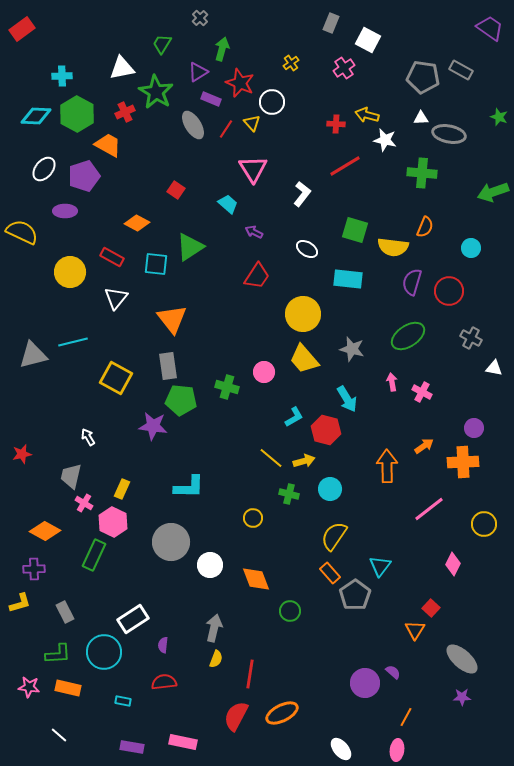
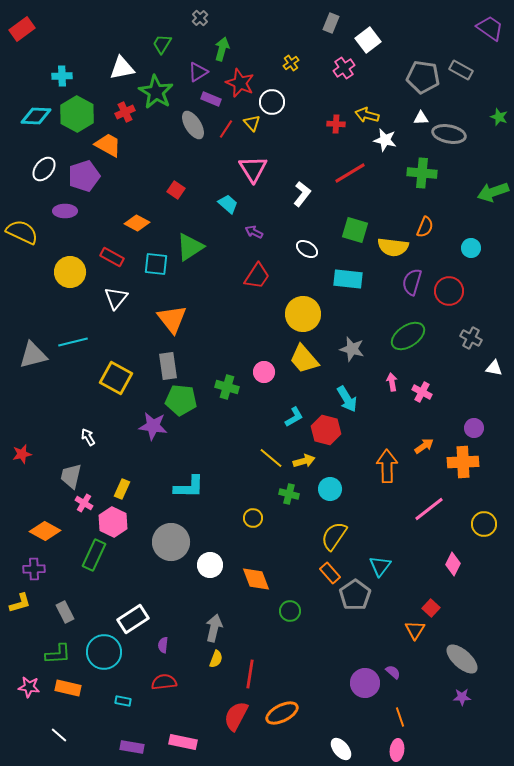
white square at (368, 40): rotated 25 degrees clockwise
red line at (345, 166): moved 5 px right, 7 px down
orange line at (406, 717): moved 6 px left; rotated 48 degrees counterclockwise
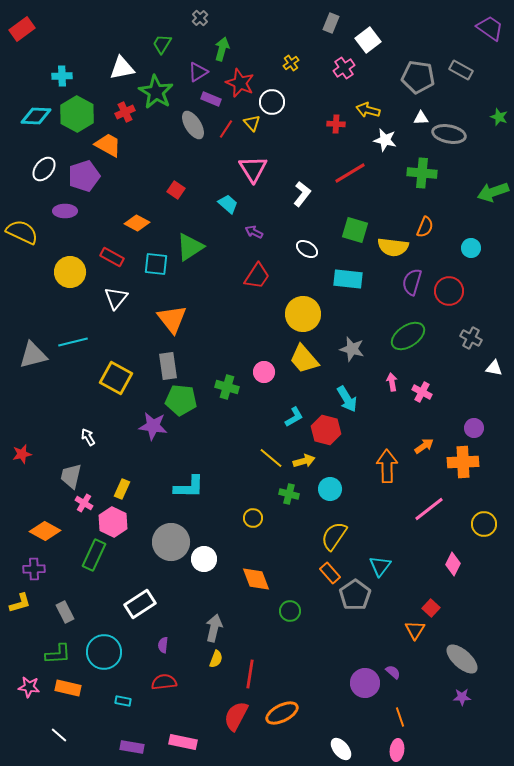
gray pentagon at (423, 77): moved 5 px left
yellow arrow at (367, 115): moved 1 px right, 5 px up
white circle at (210, 565): moved 6 px left, 6 px up
white rectangle at (133, 619): moved 7 px right, 15 px up
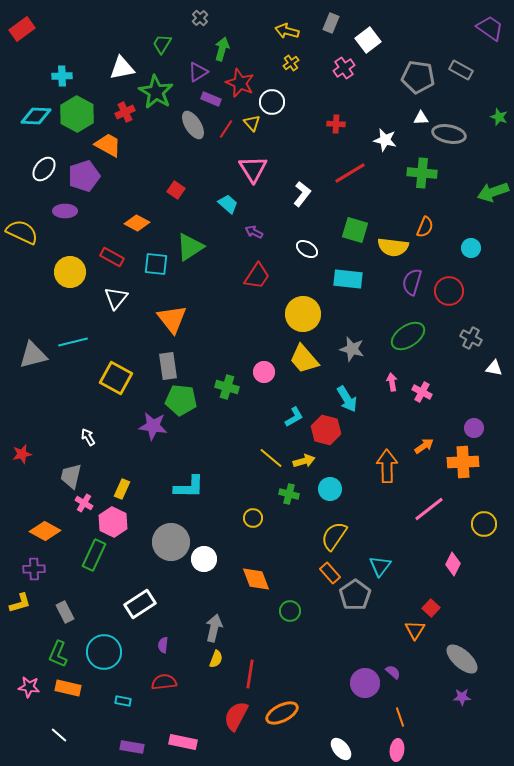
yellow arrow at (368, 110): moved 81 px left, 79 px up
green L-shape at (58, 654): rotated 116 degrees clockwise
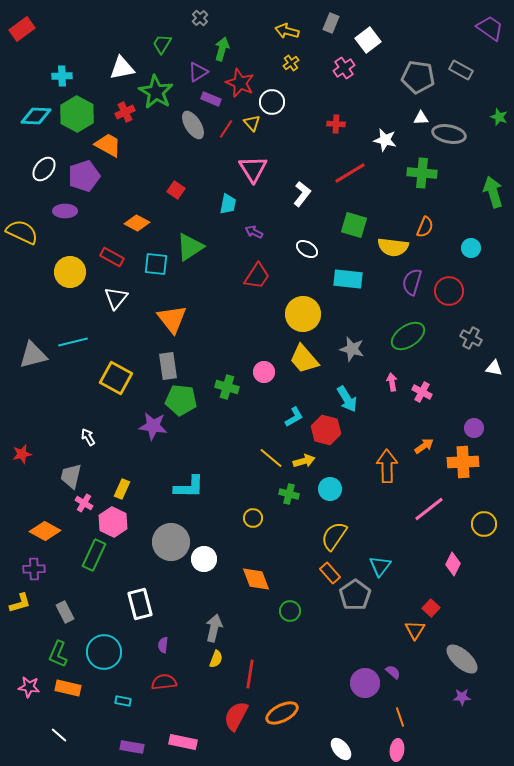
green arrow at (493, 192): rotated 92 degrees clockwise
cyan trapezoid at (228, 204): rotated 60 degrees clockwise
green square at (355, 230): moved 1 px left, 5 px up
white rectangle at (140, 604): rotated 72 degrees counterclockwise
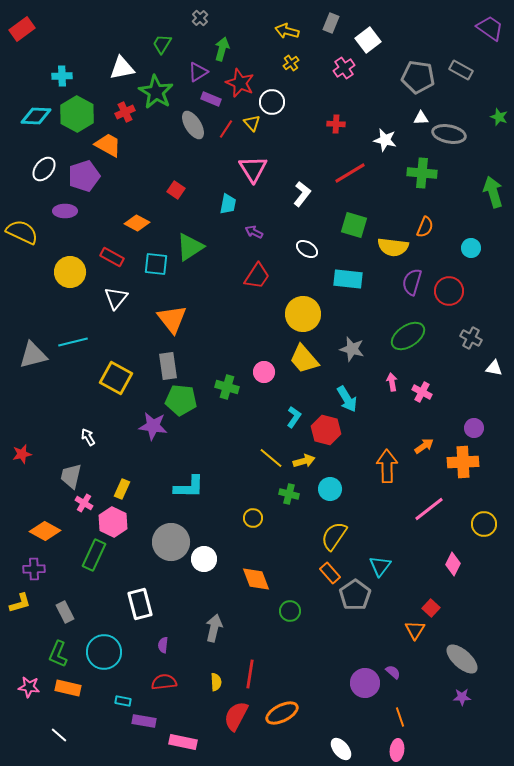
cyan L-shape at (294, 417): rotated 25 degrees counterclockwise
yellow semicircle at (216, 659): moved 23 px down; rotated 24 degrees counterclockwise
purple rectangle at (132, 747): moved 12 px right, 26 px up
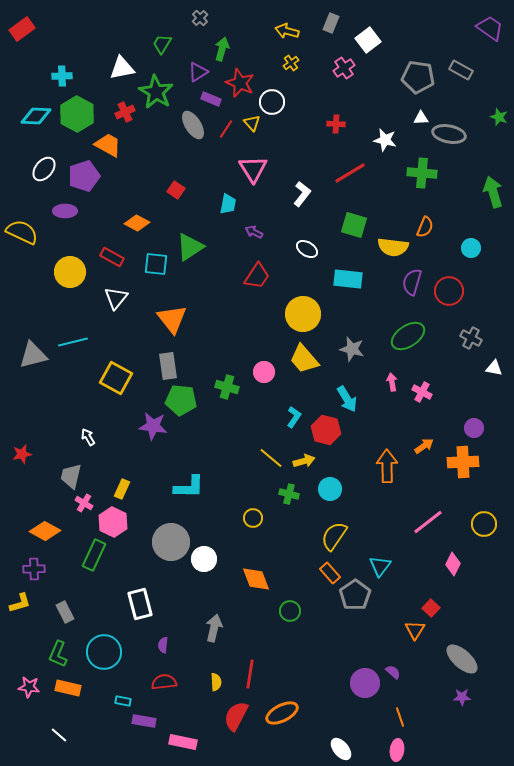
pink line at (429, 509): moved 1 px left, 13 px down
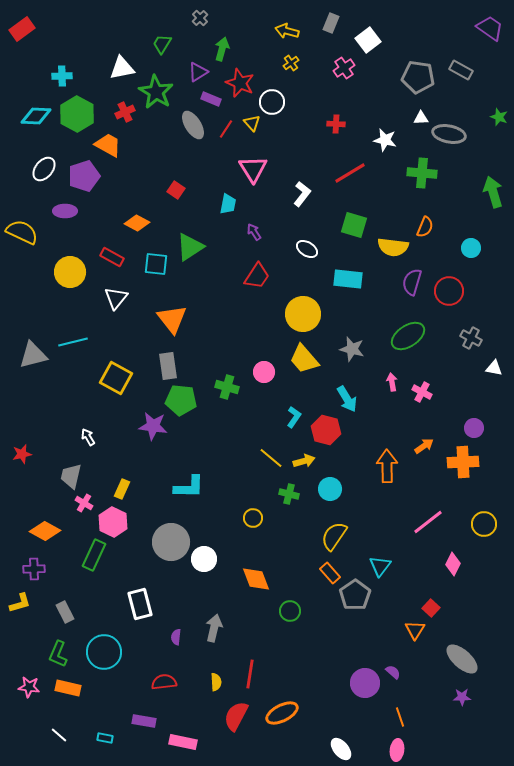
purple arrow at (254, 232): rotated 30 degrees clockwise
purple semicircle at (163, 645): moved 13 px right, 8 px up
cyan rectangle at (123, 701): moved 18 px left, 37 px down
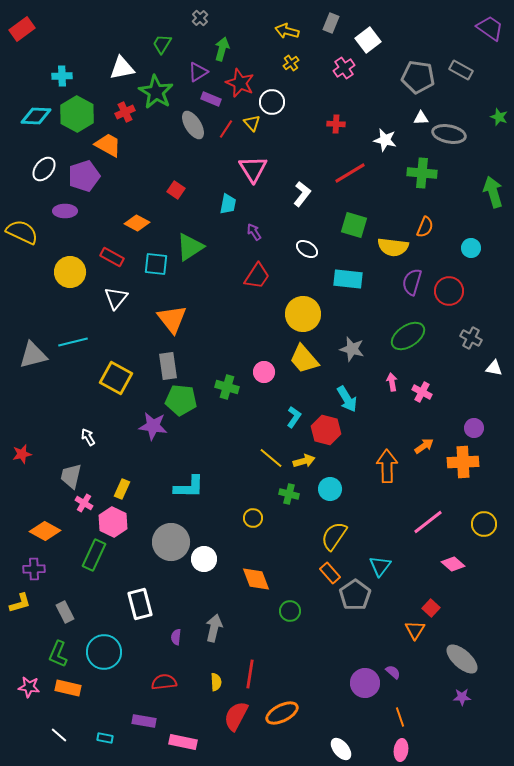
pink diamond at (453, 564): rotated 75 degrees counterclockwise
pink ellipse at (397, 750): moved 4 px right
